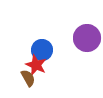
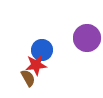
red star: rotated 30 degrees counterclockwise
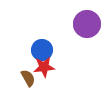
purple circle: moved 14 px up
red star: moved 8 px right, 2 px down
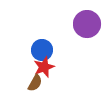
red star: rotated 15 degrees counterclockwise
brown semicircle: moved 7 px right, 5 px down; rotated 60 degrees clockwise
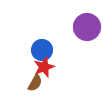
purple circle: moved 3 px down
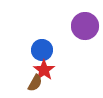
purple circle: moved 2 px left, 1 px up
red star: moved 3 px down; rotated 15 degrees counterclockwise
